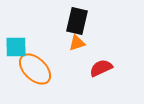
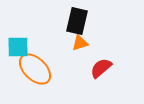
orange triangle: moved 3 px right
cyan square: moved 2 px right
red semicircle: rotated 15 degrees counterclockwise
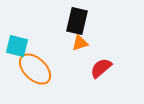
cyan square: moved 1 px left, 1 px up; rotated 15 degrees clockwise
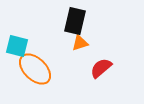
black rectangle: moved 2 px left
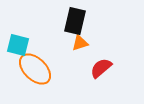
cyan square: moved 1 px right, 1 px up
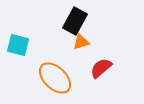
black rectangle: rotated 16 degrees clockwise
orange triangle: moved 1 px right, 1 px up
orange ellipse: moved 20 px right, 9 px down
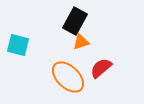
orange ellipse: moved 13 px right, 1 px up
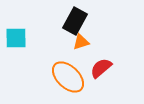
cyan square: moved 2 px left, 7 px up; rotated 15 degrees counterclockwise
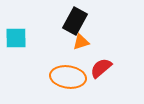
orange ellipse: rotated 36 degrees counterclockwise
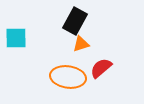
orange triangle: moved 2 px down
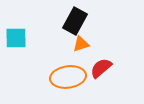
orange ellipse: rotated 16 degrees counterclockwise
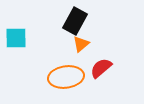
orange triangle: rotated 24 degrees counterclockwise
orange ellipse: moved 2 px left
